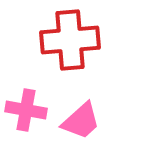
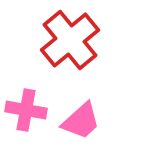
red cross: rotated 34 degrees counterclockwise
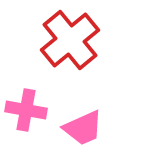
pink trapezoid: moved 2 px right, 7 px down; rotated 18 degrees clockwise
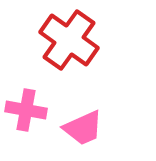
red cross: moved 1 px left; rotated 16 degrees counterclockwise
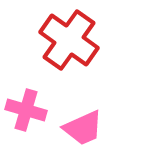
pink cross: rotated 6 degrees clockwise
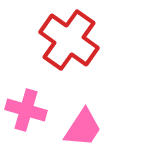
pink trapezoid: rotated 33 degrees counterclockwise
